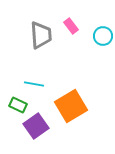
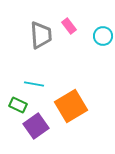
pink rectangle: moved 2 px left
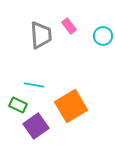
cyan line: moved 1 px down
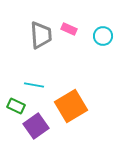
pink rectangle: moved 3 px down; rotated 28 degrees counterclockwise
green rectangle: moved 2 px left, 1 px down
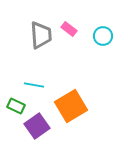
pink rectangle: rotated 14 degrees clockwise
purple square: moved 1 px right
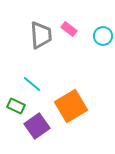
cyan line: moved 2 px left, 1 px up; rotated 30 degrees clockwise
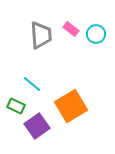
pink rectangle: moved 2 px right
cyan circle: moved 7 px left, 2 px up
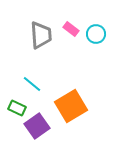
green rectangle: moved 1 px right, 2 px down
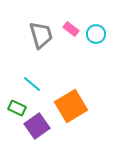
gray trapezoid: rotated 12 degrees counterclockwise
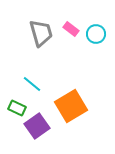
gray trapezoid: moved 2 px up
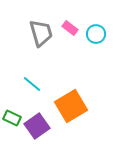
pink rectangle: moved 1 px left, 1 px up
green rectangle: moved 5 px left, 10 px down
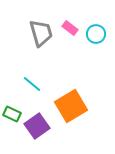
green rectangle: moved 4 px up
